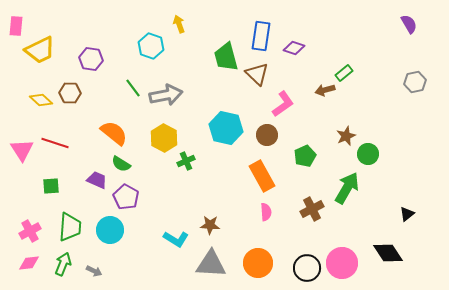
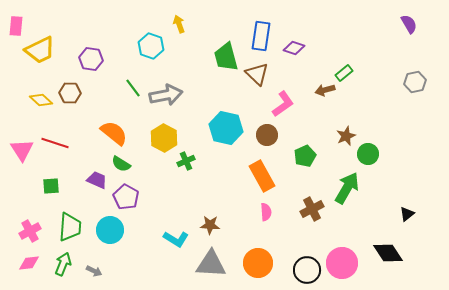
black circle at (307, 268): moved 2 px down
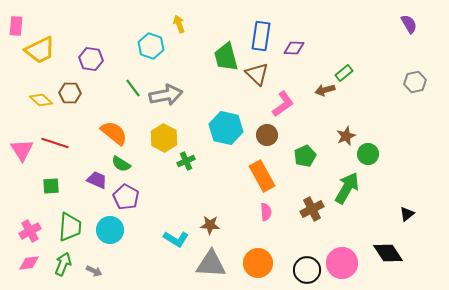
purple diamond at (294, 48): rotated 15 degrees counterclockwise
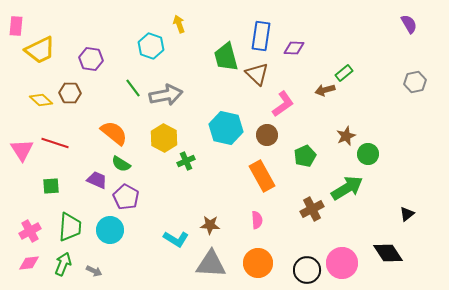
green arrow at (347, 188): rotated 28 degrees clockwise
pink semicircle at (266, 212): moved 9 px left, 8 px down
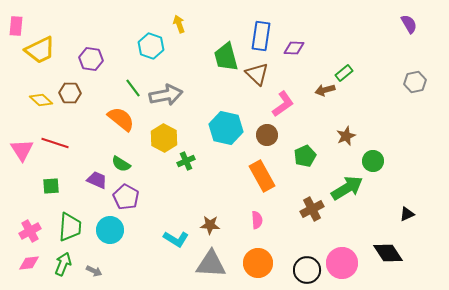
orange semicircle at (114, 133): moved 7 px right, 14 px up
green circle at (368, 154): moved 5 px right, 7 px down
black triangle at (407, 214): rotated 14 degrees clockwise
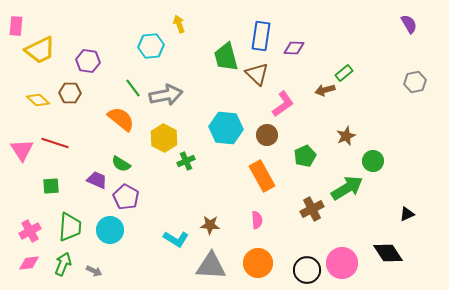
cyan hexagon at (151, 46): rotated 25 degrees counterclockwise
purple hexagon at (91, 59): moved 3 px left, 2 px down
yellow diamond at (41, 100): moved 3 px left
cyan hexagon at (226, 128): rotated 8 degrees counterclockwise
gray triangle at (211, 264): moved 2 px down
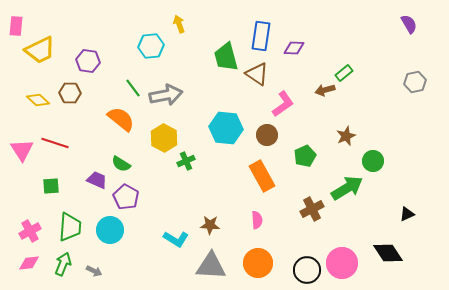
brown triangle at (257, 74): rotated 10 degrees counterclockwise
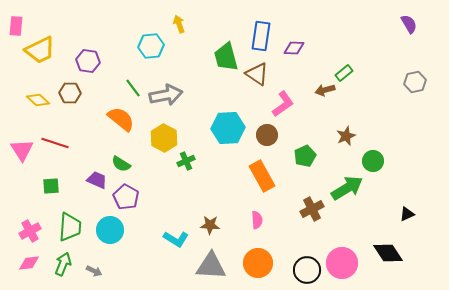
cyan hexagon at (226, 128): moved 2 px right; rotated 8 degrees counterclockwise
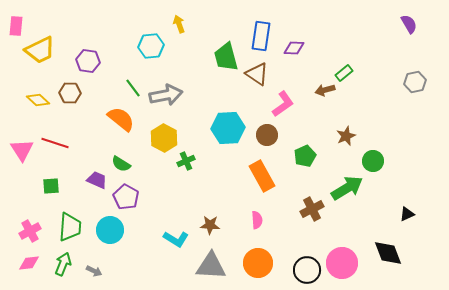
black diamond at (388, 253): rotated 12 degrees clockwise
